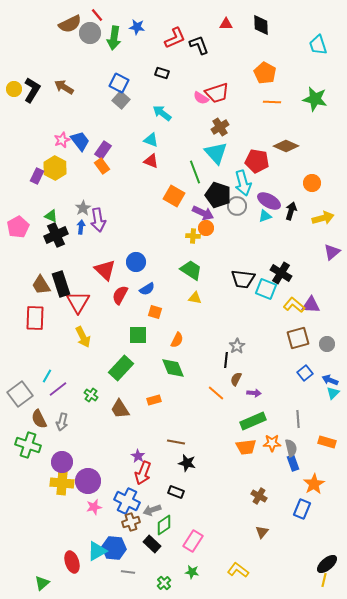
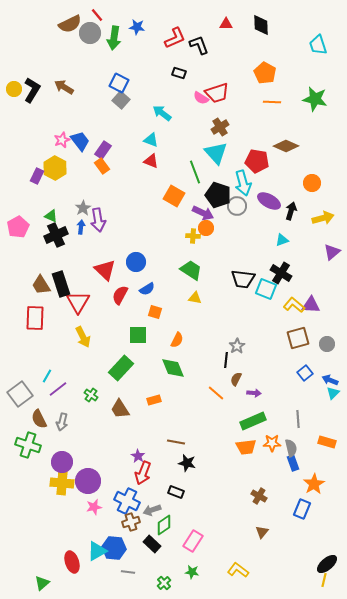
black rectangle at (162, 73): moved 17 px right
cyan triangle at (265, 216): moved 17 px right, 24 px down
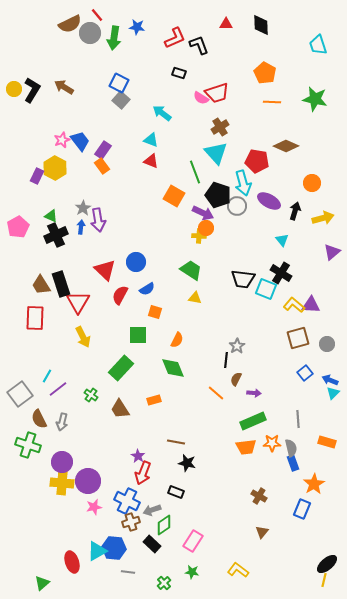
black arrow at (291, 211): moved 4 px right
yellow cross at (193, 236): moved 6 px right
cyan triangle at (282, 240): rotated 48 degrees counterclockwise
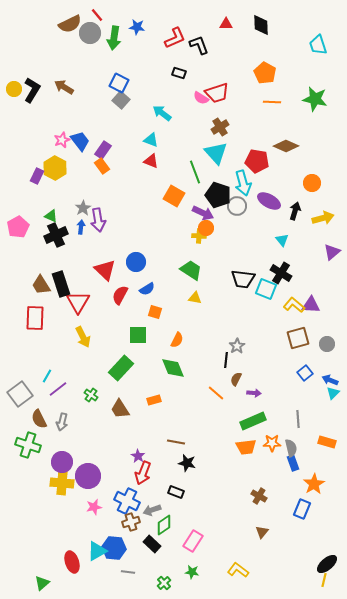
purple circle at (88, 481): moved 5 px up
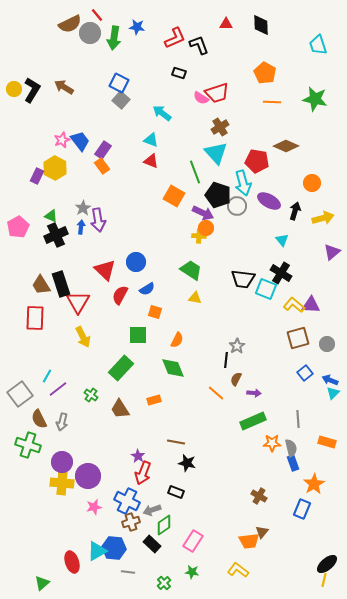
orange trapezoid at (246, 447): moved 3 px right, 94 px down
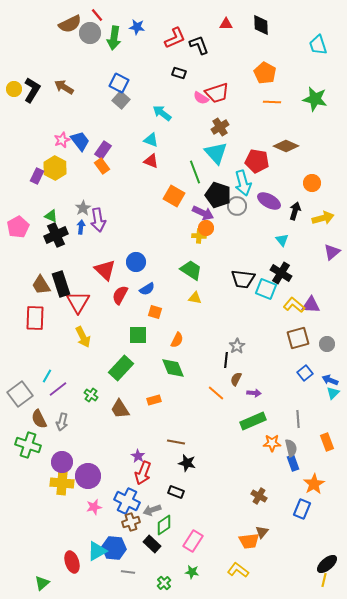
orange rectangle at (327, 442): rotated 54 degrees clockwise
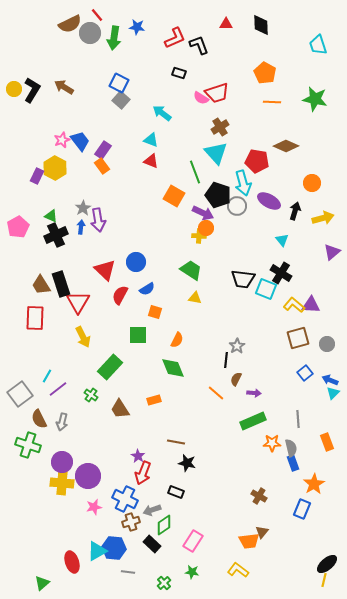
green rectangle at (121, 368): moved 11 px left, 1 px up
blue cross at (127, 501): moved 2 px left, 2 px up
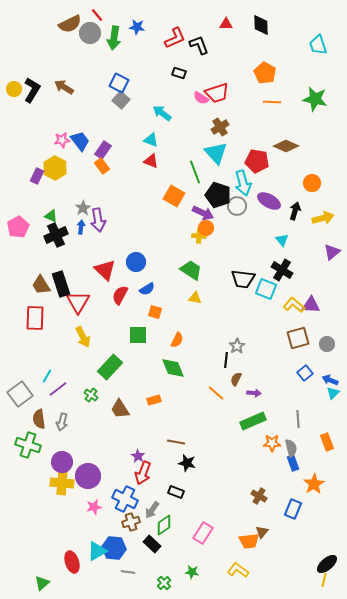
pink star at (62, 140): rotated 14 degrees clockwise
black cross at (281, 273): moved 1 px right, 3 px up
brown semicircle at (39, 419): rotated 18 degrees clockwise
blue rectangle at (302, 509): moved 9 px left
gray arrow at (152, 510): rotated 36 degrees counterclockwise
pink rectangle at (193, 541): moved 10 px right, 8 px up
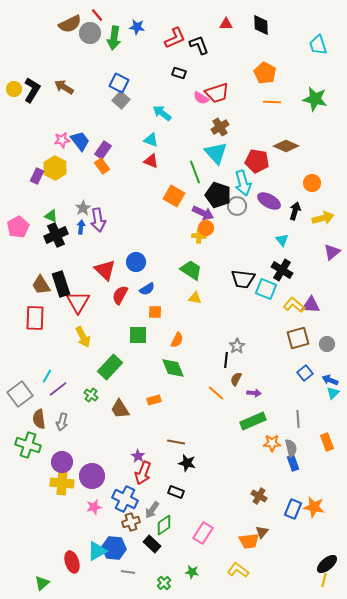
orange square at (155, 312): rotated 16 degrees counterclockwise
purple circle at (88, 476): moved 4 px right
orange star at (314, 484): moved 23 px down; rotated 30 degrees counterclockwise
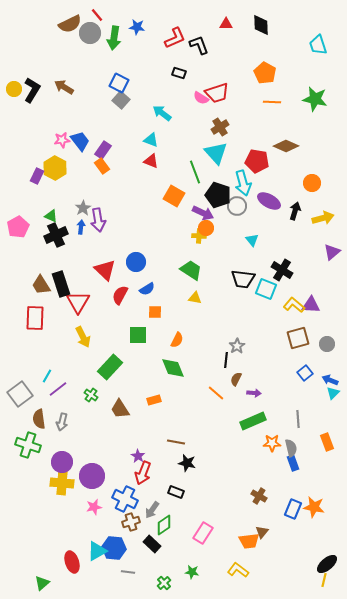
cyan triangle at (282, 240): moved 30 px left
